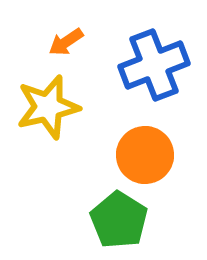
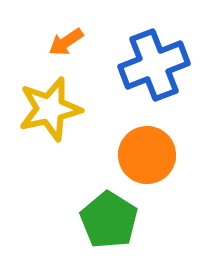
yellow star: moved 2 px right, 2 px down
orange circle: moved 2 px right
green pentagon: moved 10 px left
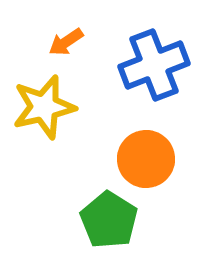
yellow star: moved 6 px left, 2 px up
orange circle: moved 1 px left, 4 px down
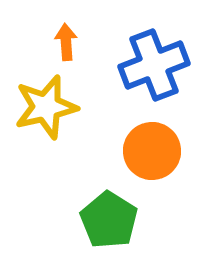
orange arrow: rotated 120 degrees clockwise
yellow star: moved 2 px right
orange circle: moved 6 px right, 8 px up
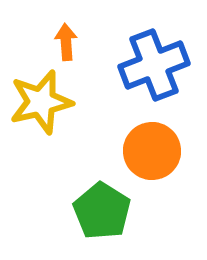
yellow star: moved 5 px left, 5 px up
green pentagon: moved 7 px left, 9 px up
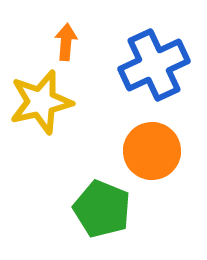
orange arrow: rotated 9 degrees clockwise
blue cross: rotated 4 degrees counterclockwise
green pentagon: moved 2 px up; rotated 10 degrees counterclockwise
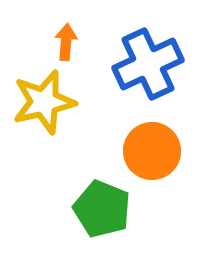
blue cross: moved 6 px left, 1 px up
yellow star: moved 3 px right
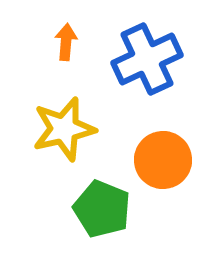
blue cross: moved 1 px left, 5 px up
yellow star: moved 20 px right, 27 px down
orange circle: moved 11 px right, 9 px down
